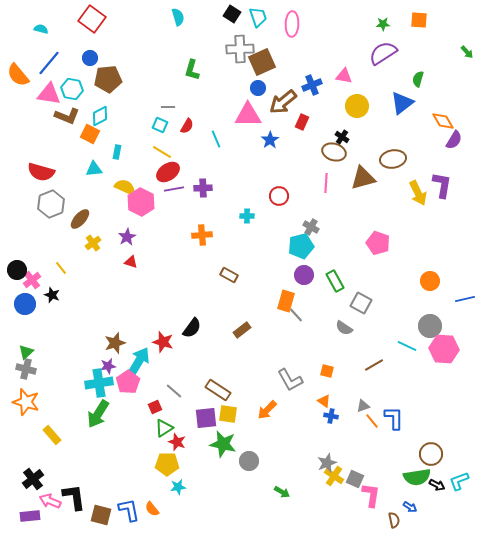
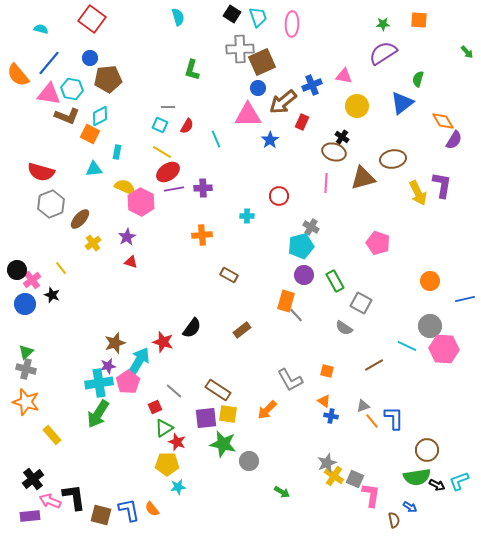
brown circle at (431, 454): moved 4 px left, 4 px up
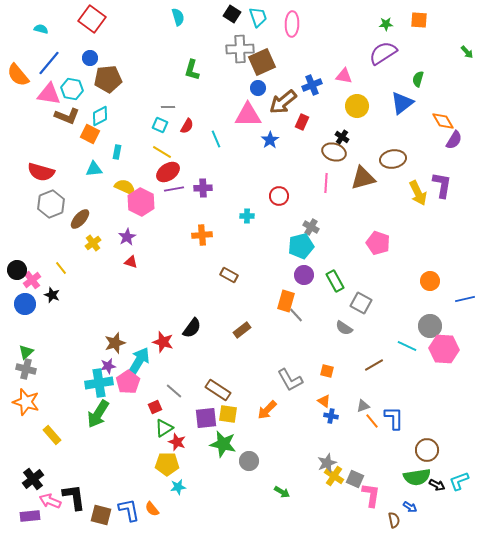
green star at (383, 24): moved 3 px right
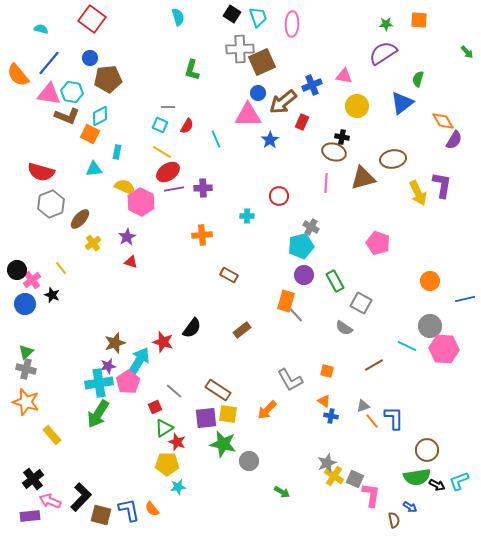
blue circle at (258, 88): moved 5 px down
cyan hexagon at (72, 89): moved 3 px down
black cross at (342, 137): rotated 24 degrees counterclockwise
black L-shape at (74, 497): moved 7 px right; rotated 52 degrees clockwise
